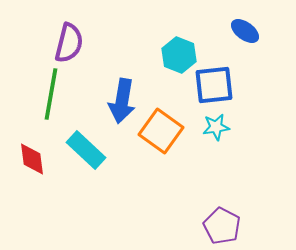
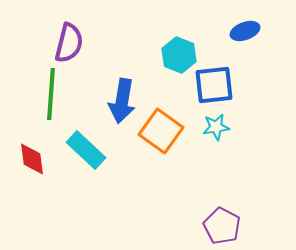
blue ellipse: rotated 56 degrees counterclockwise
green line: rotated 6 degrees counterclockwise
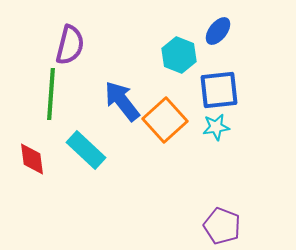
blue ellipse: moved 27 px left; rotated 32 degrees counterclockwise
purple semicircle: moved 1 px right, 2 px down
blue square: moved 5 px right, 5 px down
blue arrow: rotated 132 degrees clockwise
orange square: moved 4 px right, 11 px up; rotated 12 degrees clockwise
purple pentagon: rotated 6 degrees counterclockwise
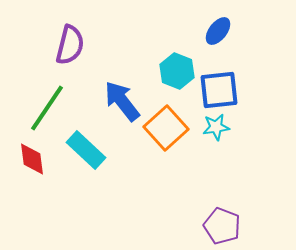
cyan hexagon: moved 2 px left, 16 px down
green line: moved 4 px left, 14 px down; rotated 30 degrees clockwise
orange square: moved 1 px right, 8 px down
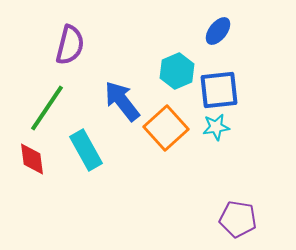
cyan hexagon: rotated 16 degrees clockwise
cyan rectangle: rotated 18 degrees clockwise
purple pentagon: moved 16 px right, 7 px up; rotated 12 degrees counterclockwise
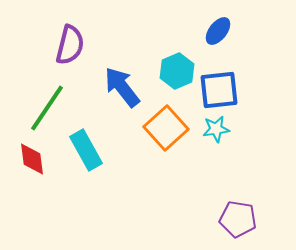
blue arrow: moved 14 px up
cyan star: moved 2 px down
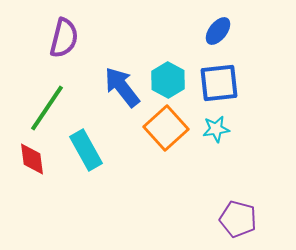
purple semicircle: moved 6 px left, 7 px up
cyan hexagon: moved 9 px left, 9 px down; rotated 8 degrees counterclockwise
blue square: moved 7 px up
purple pentagon: rotated 6 degrees clockwise
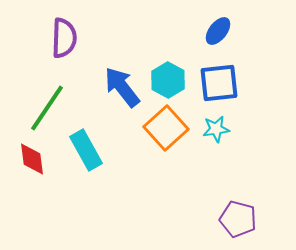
purple semicircle: rotated 12 degrees counterclockwise
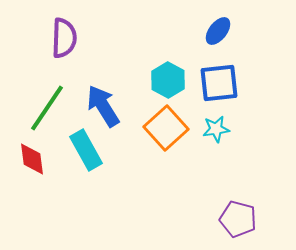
blue arrow: moved 19 px left, 19 px down; rotated 6 degrees clockwise
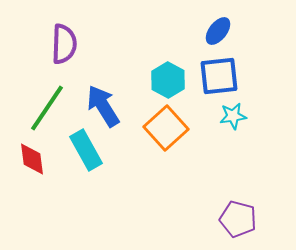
purple semicircle: moved 6 px down
blue square: moved 7 px up
cyan star: moved 17 px right, 13 px up
